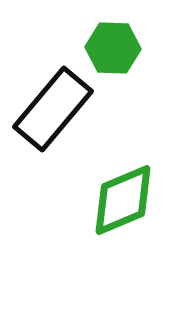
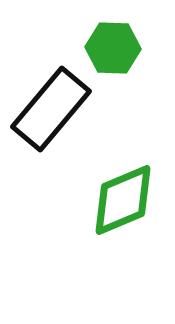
black rectangle: moved 2 px left
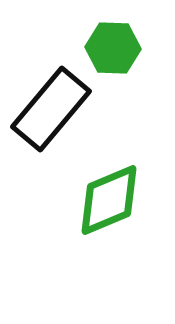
green diamond: moved 14 px left
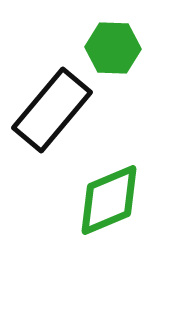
black rectangle: moved 1 px right, 1 px down
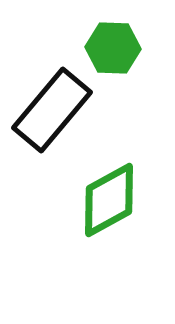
green diamond: rotated 6 degrees counterclockwise
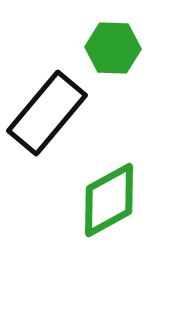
black rectangle: moved 5 px left, 3 px down
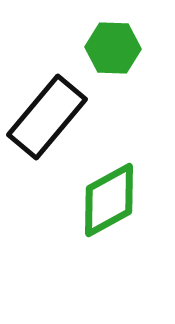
black rectangle: moved 4 px down
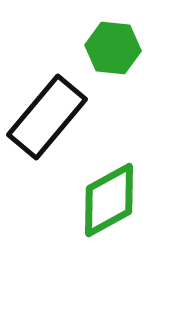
green hexagon: rotated 4 degrees clockwise
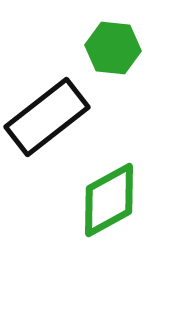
black rectangle: rotated 12 degrees clockwise
